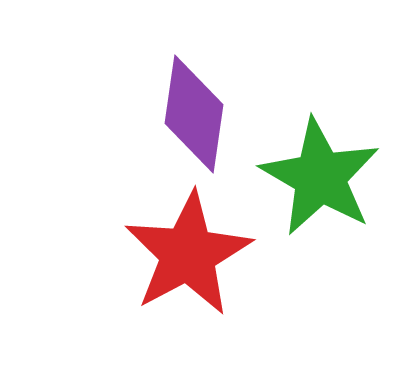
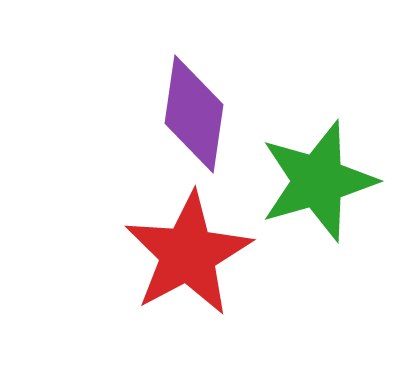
green star: moved 2 px left, 4 px down; rotated 26 degrees clockwise
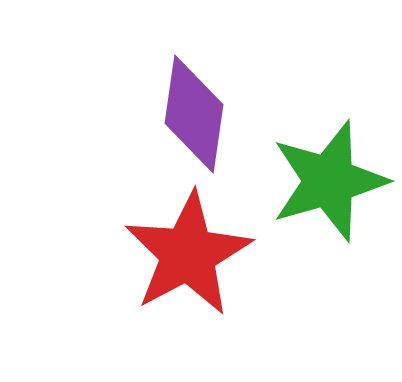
green star: moved 11 px right
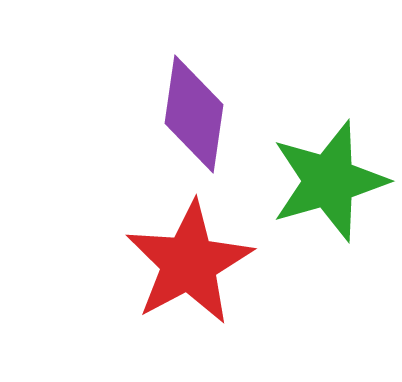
red star: moved 1 px right, 9 px down
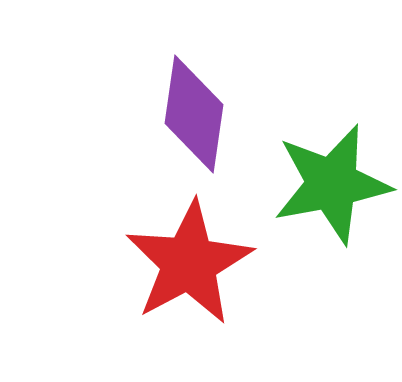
green star: moved 3 px right, 3 px down; rotated 5 degrees clockwise
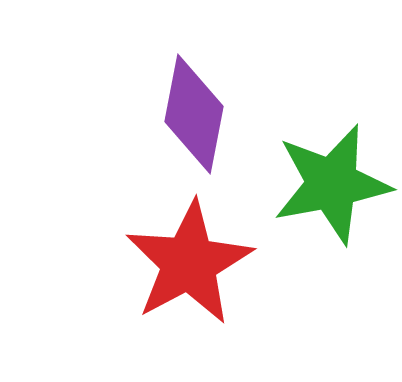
purple diamond: rotated 3 degrees clockwise
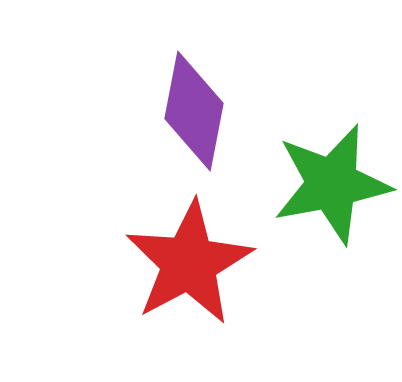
purple diamond: moved 3 px up
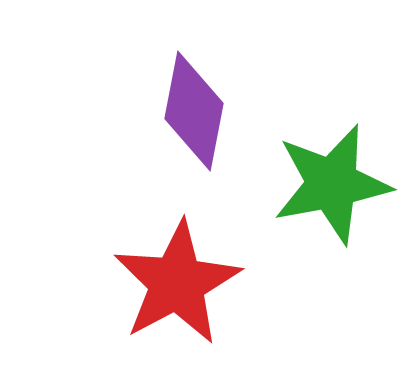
red star: moved 12 px left, 20 px down
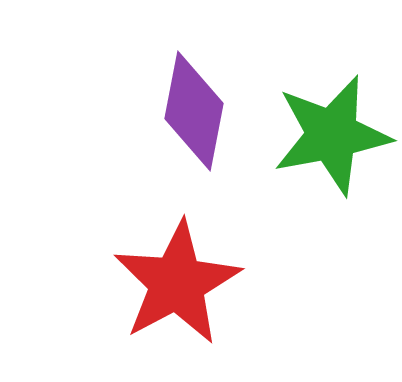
green star: moved 49 px up
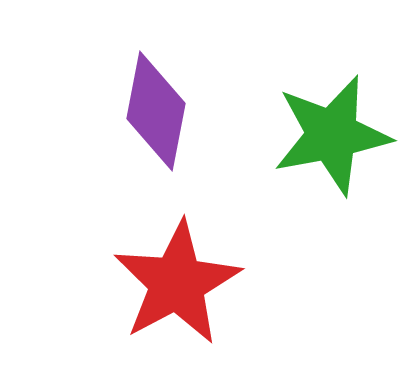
purple diamond: moved 38 px left
